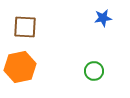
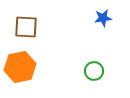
brown square: moved 1 px right
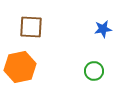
blue star: moved 11 px down
brown square: moved 5 px right
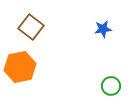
brown square: rotated 35 degrees clockwise
green circle: moved 17 px right, 15 px down
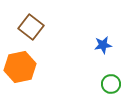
blue star: moved 16 px down
green circle: moved 2 px up
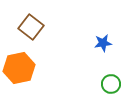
blue star: moved 2 px up
orange hexagon: moved 1 px left, 1 px down
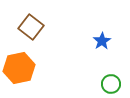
blue star: moved 1 px left, 2 px up; rotated 24 degrees counterclockwise
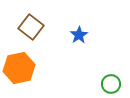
blue star: moved 23 px left, 6 px up
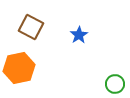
brown square: rotated 10 degrees counterclockwise
green circle: moved 4 px right
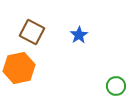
brown square: moved 1 px right, 5 px down
green circle: moved 1 px right, 2 px down
